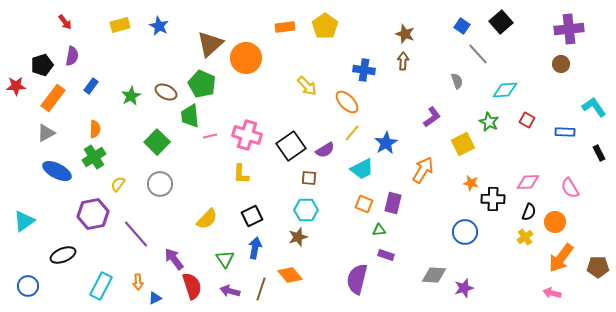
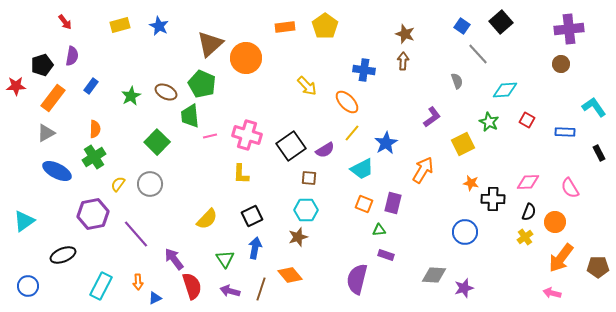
gray circle at (160, 184): moved 10 px left
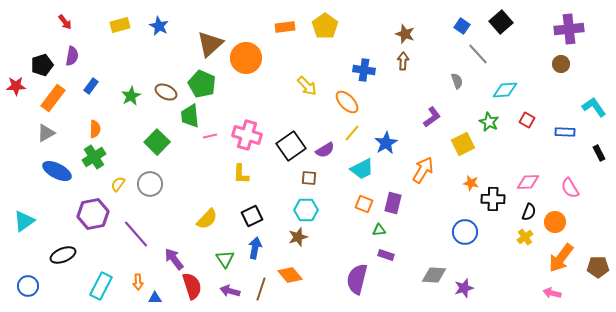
blue triangle at (155, 298): rotated 24 degrees clockwise
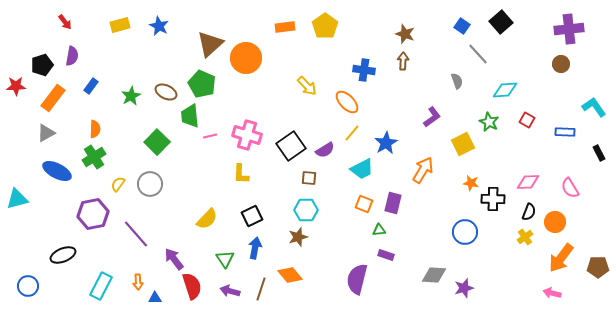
cyan triangle at (24, 221): moved 7 px left, 22 px up; rotated 20 degrees clockwise
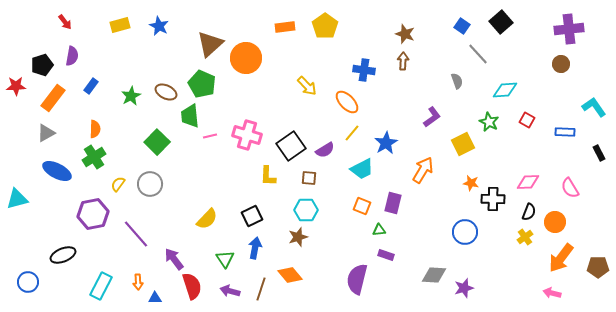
yellow L-shape at (241, 174): moved 27 px right, 2 px down
orange square at (364, 204): moved 2 px left, 2 px down
blue circle at (28, 286): moved 4 px up
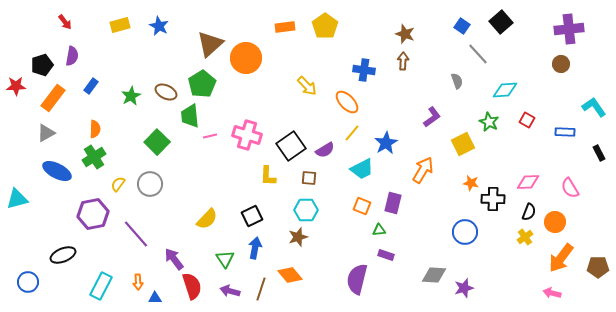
green pentagon at (202, 84): rotated 16 degrees clockwise
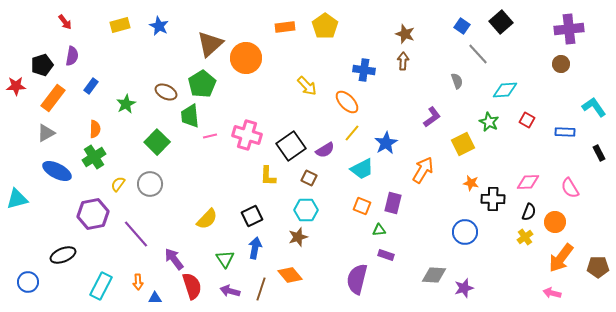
green star at (131, 96): moved 5 px left, 8 px down
brown square at (309, 178): rotated 21 degrees clockwise
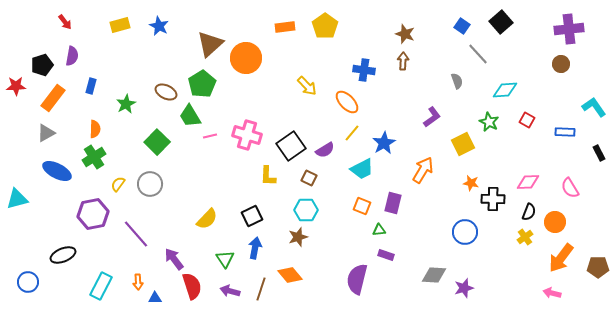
blue rectangle at (91, 86): rotated 21 degrees counterclockwise
green trapezoid at (190, 116): rotated 25 degrees counterclockwise
blue star at (386, 143): moved 2 px left
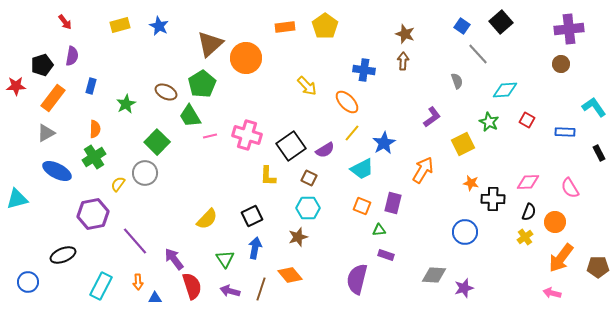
gray circle at (150, 184): moved 5 px left, 11 px up
cyan hexagon at (306, 210): moved 2 px right, 2 px up
purple line at (136, 234): moved 1 px left, 7 px down
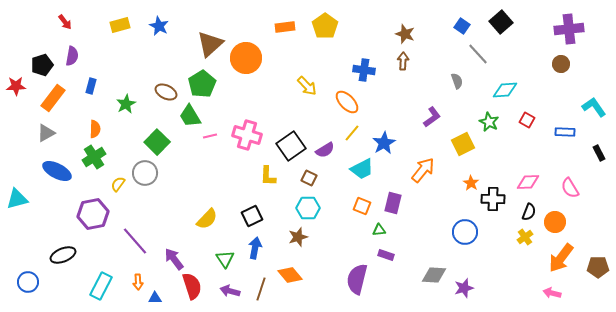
orange arrow at (423, 170): rotated 8 degrees clockwise
orange star at (471, 183): rotated 21 degrees clockwise
